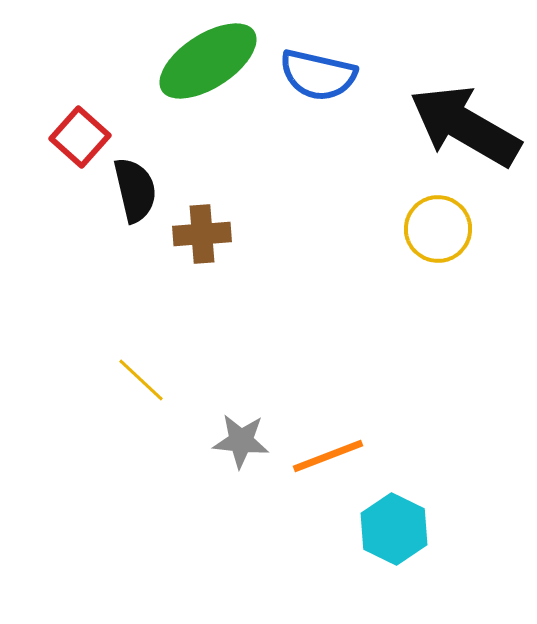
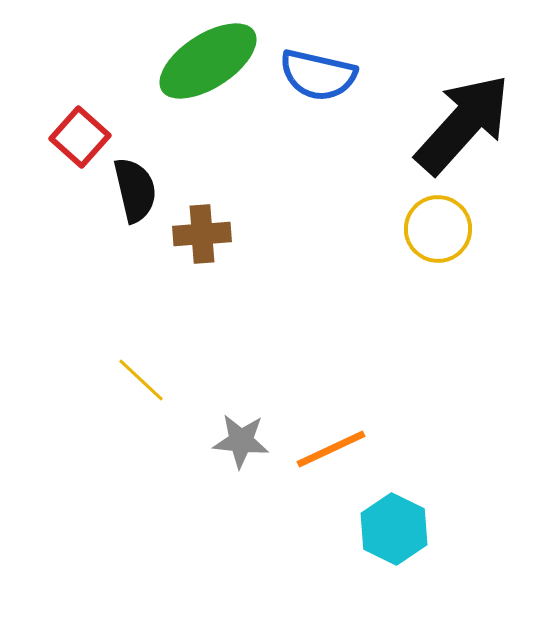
black arrow: moved 2 px left, 2 px up; rotated 102 degrees clockwise
orange line: moved 3 px right, 7 px up; rotated 4 degrees counterclockwise
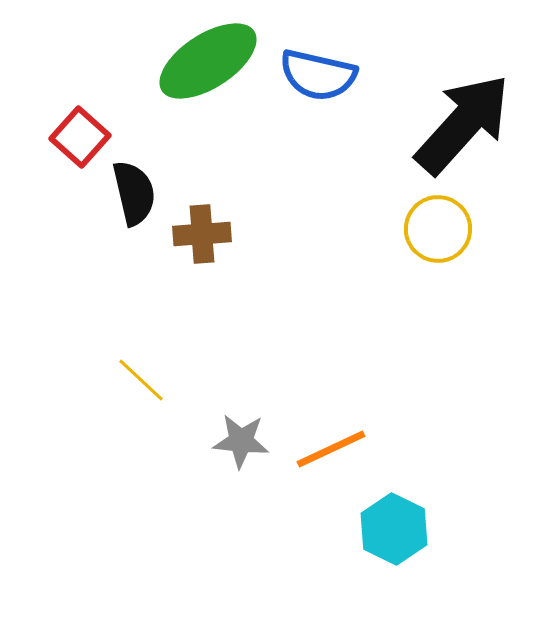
black semicircle: moved 1 px left, 3 px down
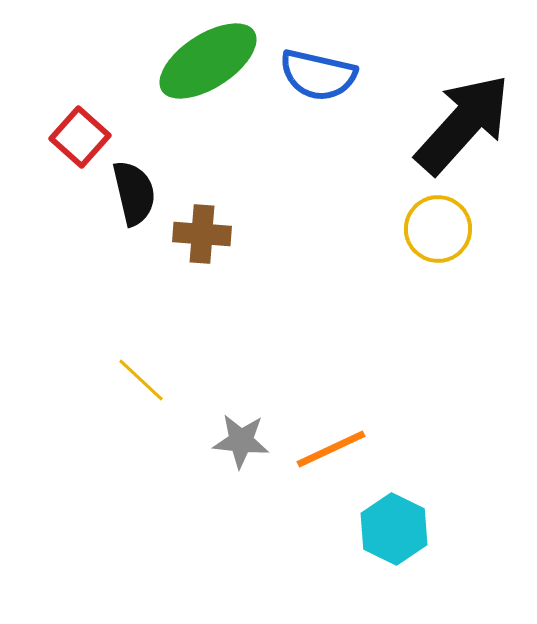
brown cross: rotated 8 degrees clockwise
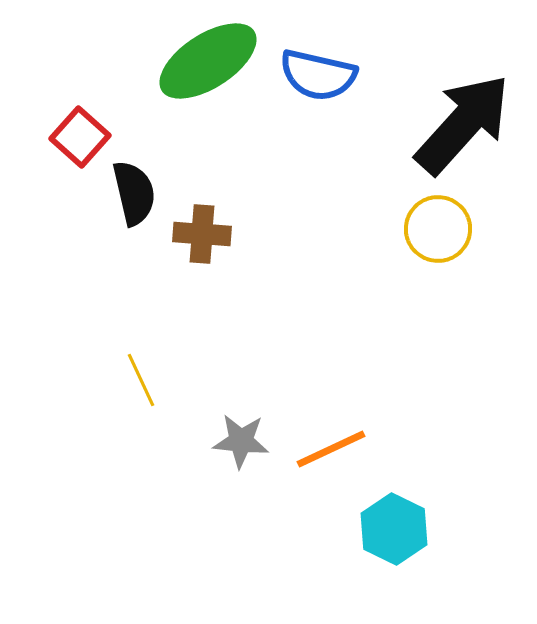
yellow line: rotated 22 degrees clockwise
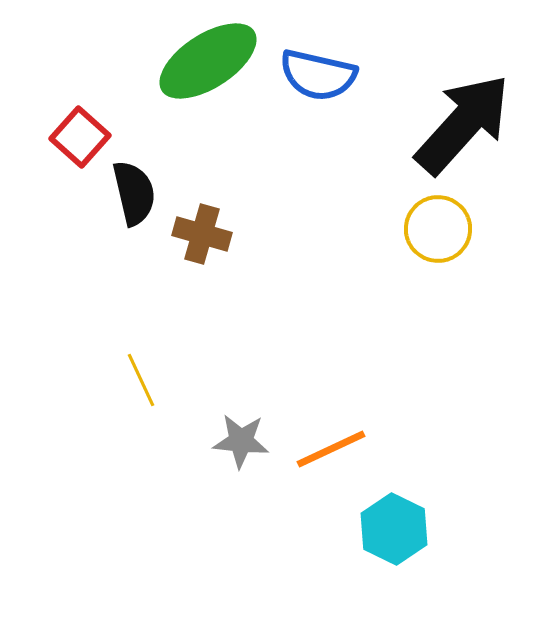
brown cross: rotated 12 degrees clockwise
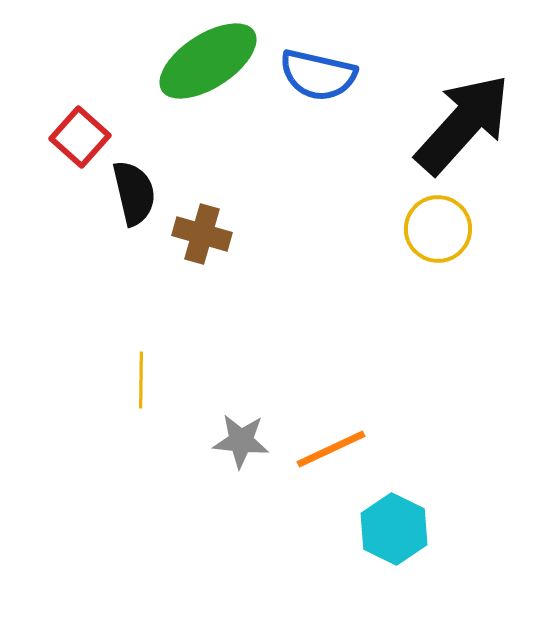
yellow line: rotated 26 degrees clockwise
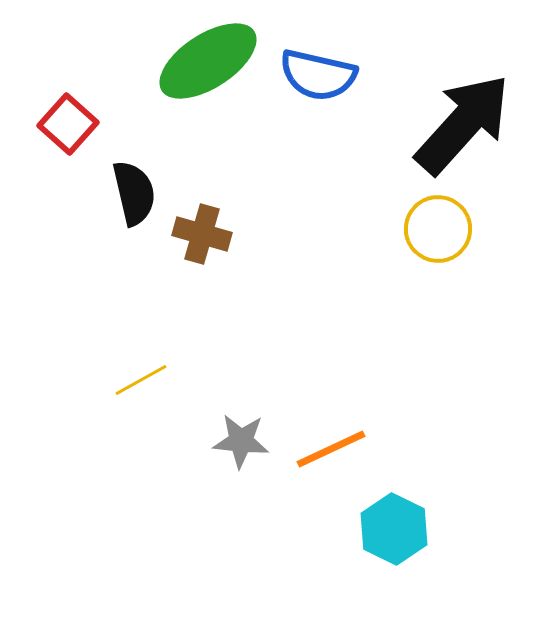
red square: moved 12 px left, 13 px up
yellow line: rotated 60 degrees clockwise
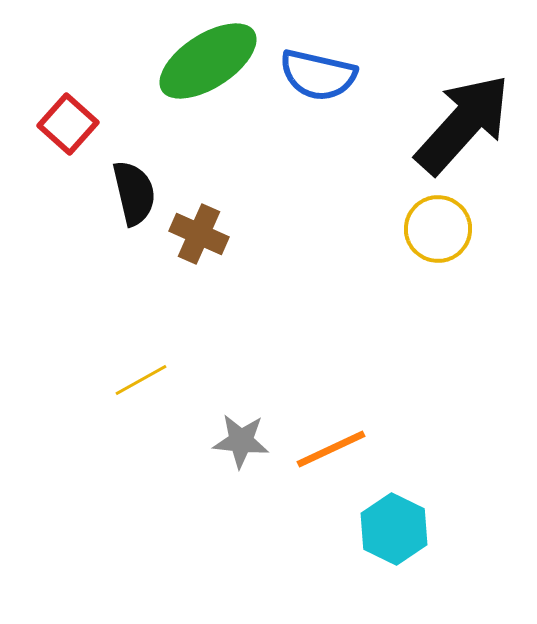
brown cross: moved 3 px left; rotated 8 degrees clockwise
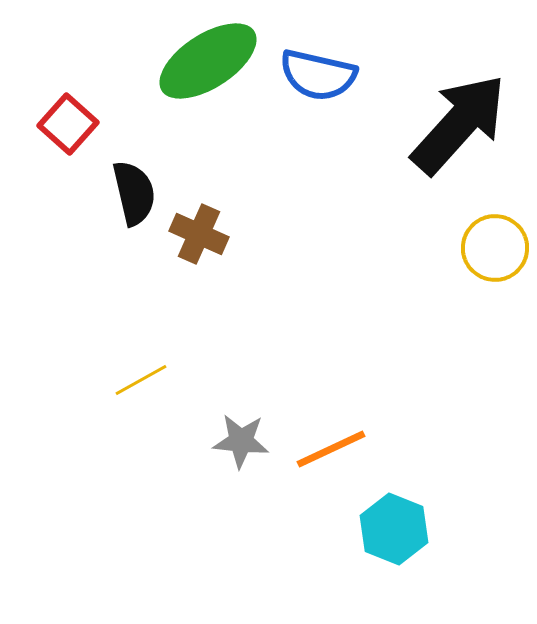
black arrow: moved 4 px left
yellow circle: moved 57 px right, 19 px down
cyan hexagon: rotated 4 degrees counterclockwise
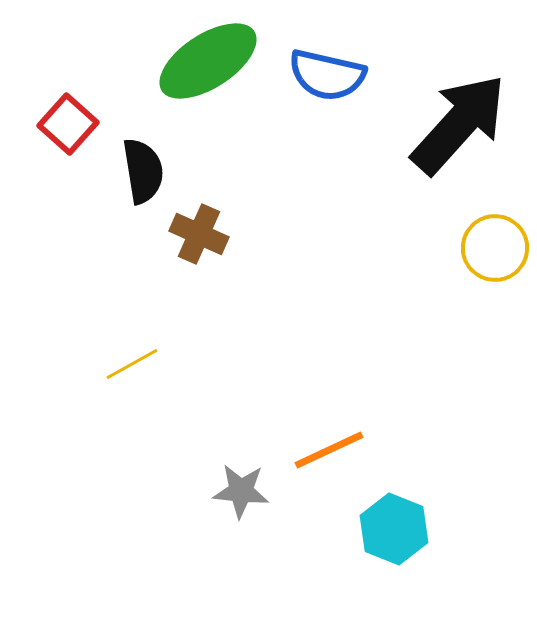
blue semicircle: moved 9 px right
black semicircle: moved 9 px right, 22 px up; rotated 4 degrees clockwise
yellow line: moved 9 px left, 16 px up
gray star: moved 50 px down
orange line: moved 2 px left, 1 px down
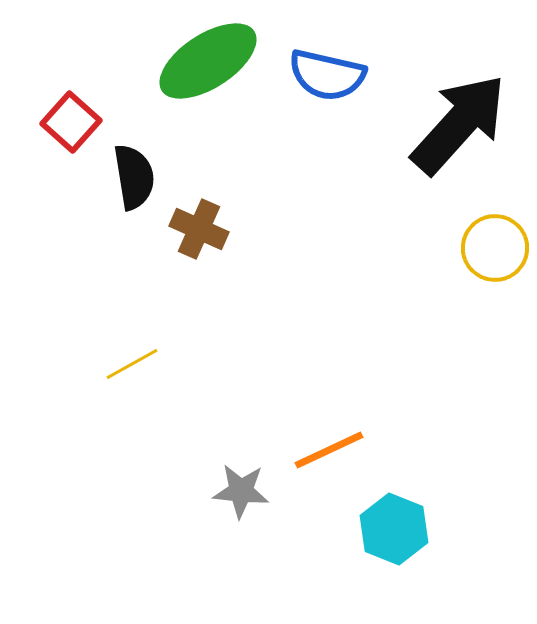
red square: moved 3 px right, 2 px up
black semicircle: moved 9 px left, 6 px down
brown cross: moved 5 px up
